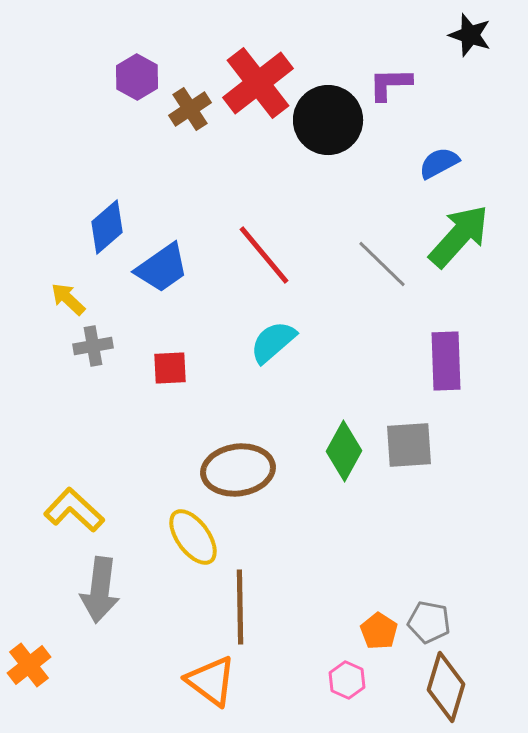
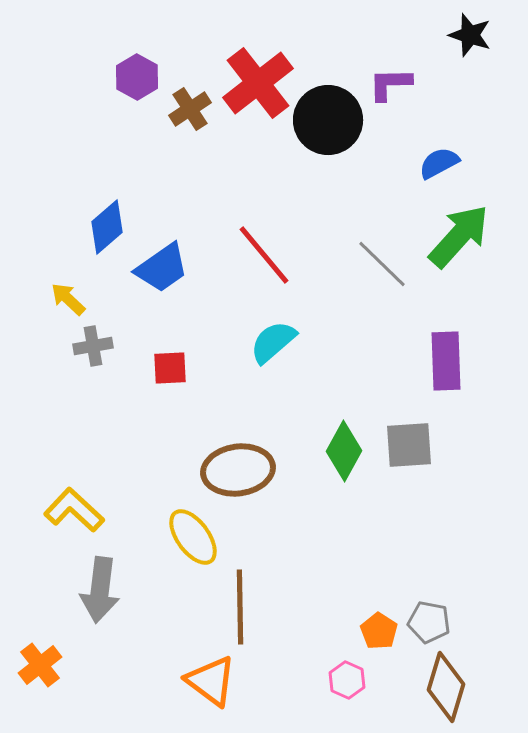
orange cross: moved 11 px right
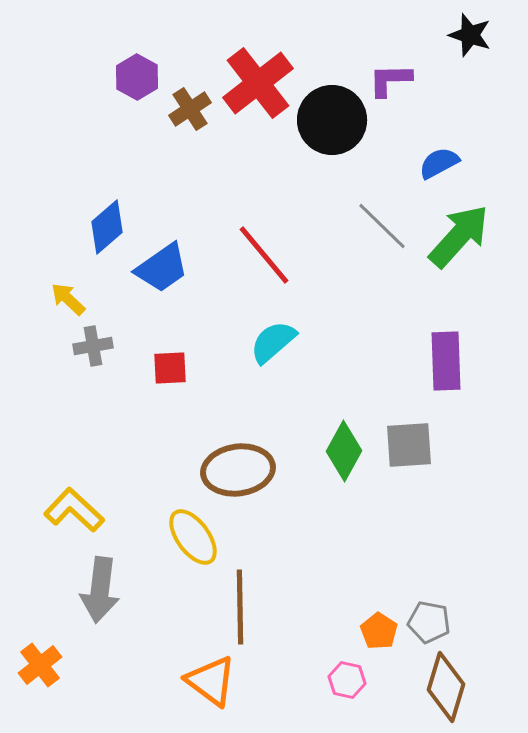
purple L-shape: moved 4 px up
black circle: moved 4 px right
gray line: moved 38 px up
pink hexagon: rotated 12 degrees counterclockwise
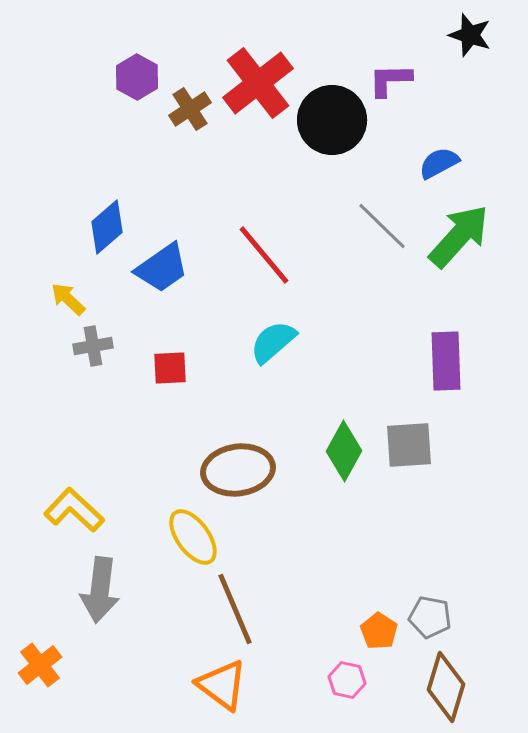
brown line: moved 5 px left, 2 px down; rotated 22 degrees counterclockwise
gray pentagon: moved 1 px right, 5 px up
orange triangle: moved 11 px right, 4 px down
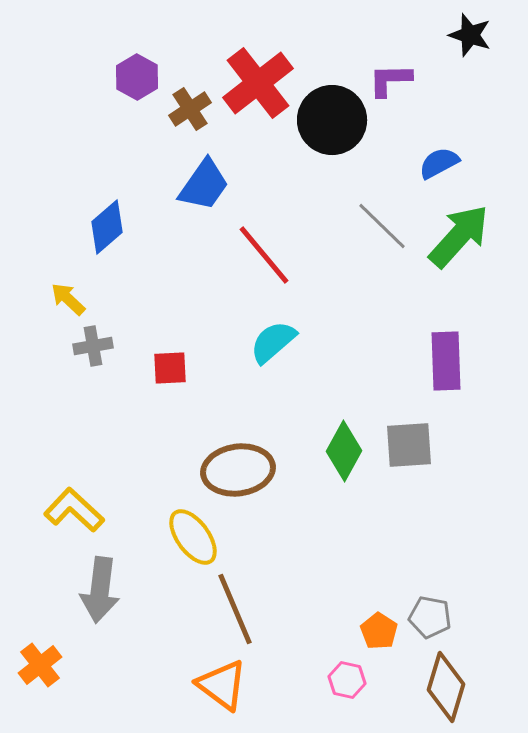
blue trapezoid: moved 42 px right, 83 px up; rotated 20 degrees counterclockwise
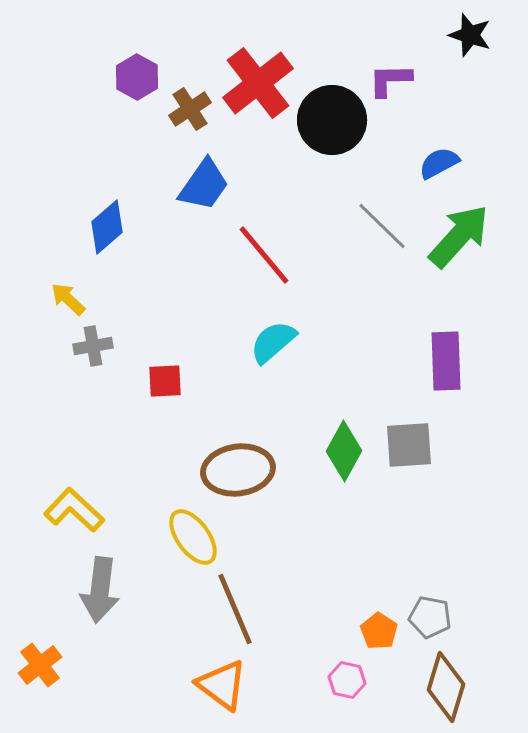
red square: moved 5 px left, 13 px down
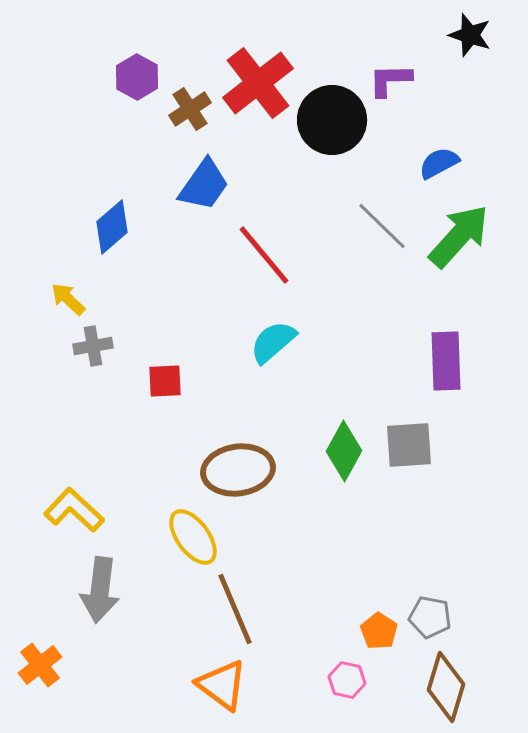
blue diamond: moved 5 px right
